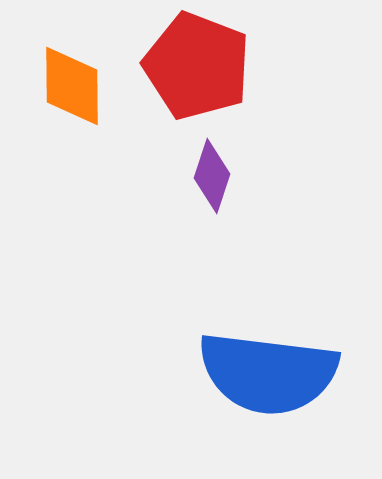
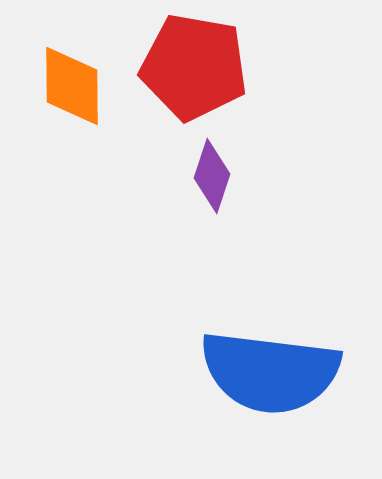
red pentagon: moved 3 px left, 1 px down; rotated 11 degrees counterclockwise
blue semicircle: moved 2 px right, 1 px up
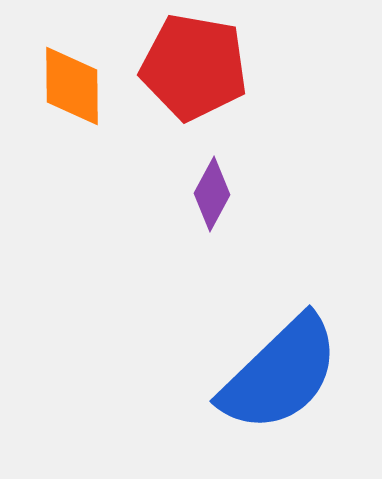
purple diamond: moved 18 px down; rotated 10 degrees clockwise
blue semicircle: moved 10 px right, 2 px down; rotated 51 degrees counterclockwise
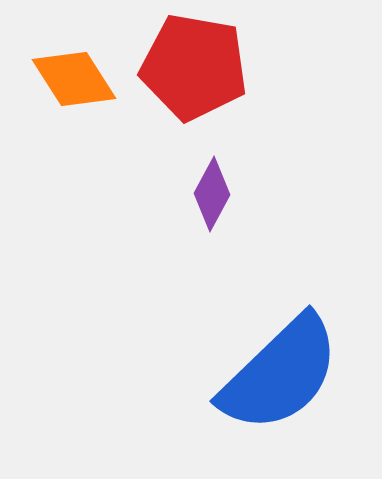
orange diamond: moved 2 px right, 7 px up; rotated 32 degrees counterclockwise
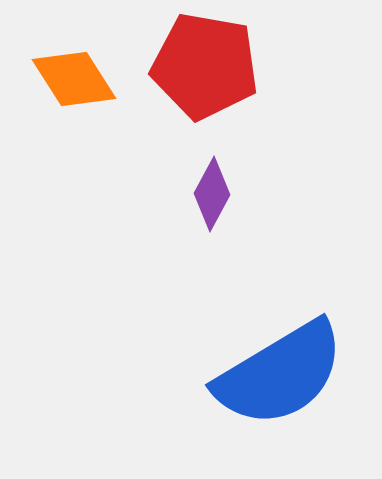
red pentagon: moved 11 px right, 1 px up
blue semicircle: rotated 13 degrees clockwise
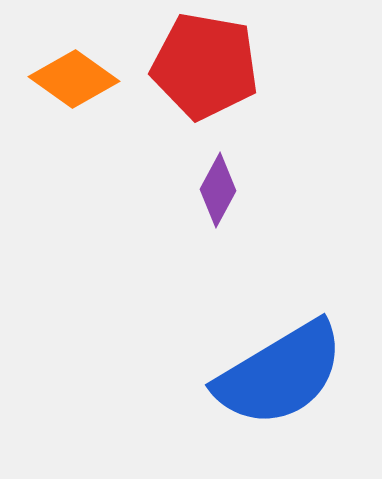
orange diamond: rotated 22 degrees counterclockwise
purple diamond: moved 6 px right, 4 px up
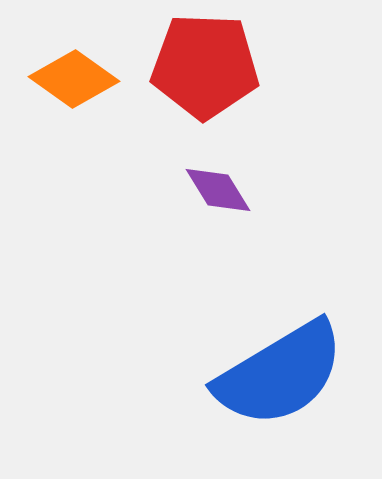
red pentagon: rotated 8 degrees counterclockwise
purple diamond: rotated 60 degrees counterclockwise
